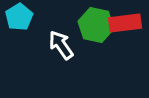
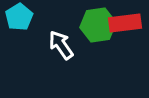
green hexagon: moved 2 px right; rotated 20 degrees counterclockwise
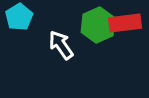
green hexagon: rotated 16 degrees counterclockwise
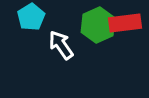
cyan pentagon: moved 12 px right
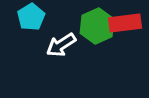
green hexagon: moved 1 px left, 1 px down
white arrow: rotated 88 degrees counterclockwise
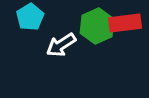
cyan pentagon: moved 1 px left
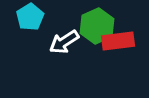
red rectangle: moved 7 px left, 18 px down
white arrow: moved 3 px right, 3 px up
